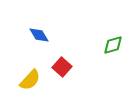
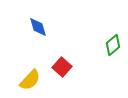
blue diamond: moved 1 px left, 8 px up; rotated 15 degrees clockwise
green diamond: rotated 25 degrees counterclockwise
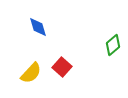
yellow semicircle: moved 1 px right, 7 px up
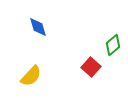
red square: moved 29 px right
yellow semicircle: moved 3 px down
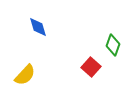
green diamond: rotated 30 degrees counterclockwise
yellow semicircle: moved 6 px left, 1 px up
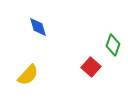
yellow semicircle: moved 3 px right
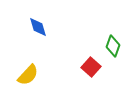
green diamond: moved 1 px down
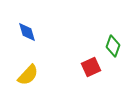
blue diamond: moved 11 px left, 5 px down
red square: rotated 24 degrees clockwise
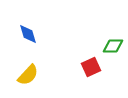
blue diamond: moved 1 px right, 2 px down
green diamond: rotated 70 degrees clockwise
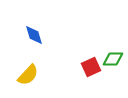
blue diamond: moved 6 px right, 1 px down
green diamond: moved 13 px down
